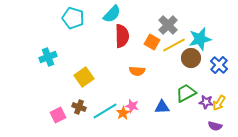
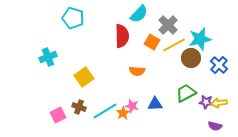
cyan semicircle: moved 27 px right
yellow arrow: rotated 49 degrees clockwise
blue triangle: moved 7 px left, 3 px up
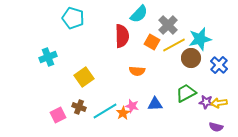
purple semicircle: moved 1 px right, 1 px down
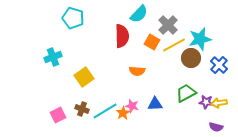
cyan cross: moved 5 px right
brown cross: moved 3 px right, 2 px down
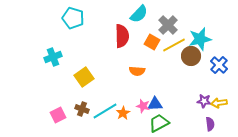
brown circle: moved 2 px up
green trapezoid: moved 27 px left, 30 px down
purple star: moved 2 px left, 1 px up
pink star: moved 11 px right
purple semicircle: moved 6 px left, 3 px up; rotated 112 degrees counterclockwise
